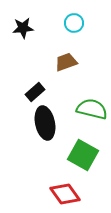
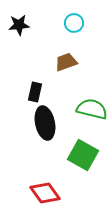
black star: moved 4 px left, 3 px up
black rectangle: rotated 36 degrees counterclockwise
red diamond: moved 20 px left, 1 px up
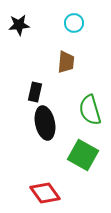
brown trapezoid: rotated 115 degrees clockwise
green semicircle: moved 2 px left, 1 px down; rotated 120 degrees counterclockwise
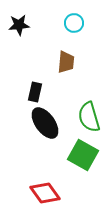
green semicircle: moved 1 px left, 7 px down
black ellipse: rotated 24 degrees counterclockwise
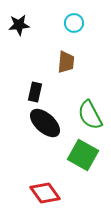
green semicircle: moved 1 px right, 2 px up; rotated 12 degrees counterclockwise
black ellipse: rotated 12 degrees counterclockwise
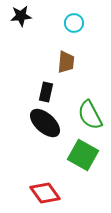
black star: moved 2 px right, 9 px up
black rectangle: moved 11 px right
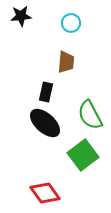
cyan circle: moved 3 px left
green square: rotated 24 degrees clockwise
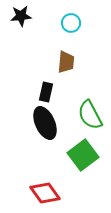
black ellipse: rotated 24 degrees clockwise
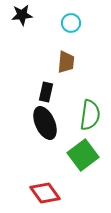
black star: moved 1 px right, 1 px up
green semicircle: rotated 144 degrees counterclockwise
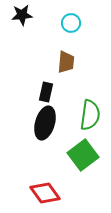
black ellipse: rotated 40 degrees clockwise
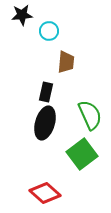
cyan circle: moved 22 px left, 8 px down
green semicircle: rotated 32 degrees counterclockwise
green square: moved 1 px left, 1 px up
red diamond: rotated 12 degrees counterclockwise
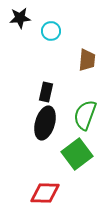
black star: moved 2 px left, 3 px down
cyan circle: moved 2 px right
brown trapezoid: moved 21 px right, 2 px up
green semicircle: moved 5 px left; rotated 136 degrees counterclockwise
green square: moved 5 px left
red diamond: rotated 40 degrees counterclockwise
